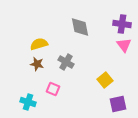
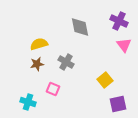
purple cross: moved 3 px left, 3 px up; rotated 18 degrees clockwise
brown star: rotated 24 degrees counterclockwise
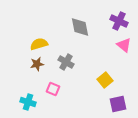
pink triangle: rotated 14 degrees counterclockwise
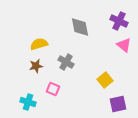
brown star: moved 1 px left, 2 px down
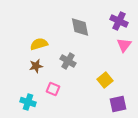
pink triangle: rotated 28 degrees clockwise
gray cross: moved 2 px right, 1 px up
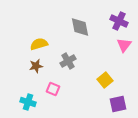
gray cross: rotated 28 degrees clockwise
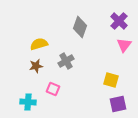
purple cross: rotated 18 degrees clockwise
gray diamond: rotated 30 degrees clockwise
gray cross: moved 2 px left
yellow square: moved 6 px right; rotated 35 degrees counterclockwise
cyan cross: rotated 14 degrees counterclockwise
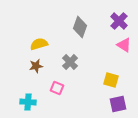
pink triangle: rotated 35 degrees counterclockwise
gray cross: moved 4 px right, 1 px down; rotated 14 degrees counterclockwise
pink square: moved 4 px right, 1 px up
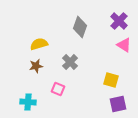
pink square: moved 1 px right, 1 px down
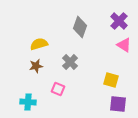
purple square: rotated 18 degrees clockwise
